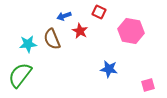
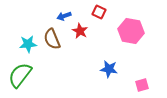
pink square: moved 6 px left
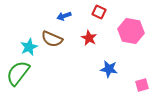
red star: moved 9 px right, 7 px down
brown semicircle: rotated 45 degrees counterclockwise
cyan star: moved 1 px right, 3 px down; rotated 18 degrees counterclockwise
green semicircle: moved 2 px left, 2 px up
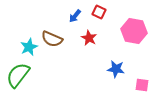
blue arrow: moved 11 px right; rotated 32 degrees counterclockwise
pink hexagon: moved 3 px right
blue star: moved 7 px right
green semicircle: moved 2 px down
pink square: rotated 24 degrees clockwise
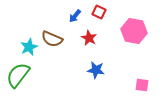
blue star: moved 20 px left, 1 px down
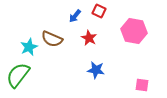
red square: moved 1 px up
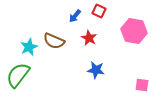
brown semicircle: moved 2 px right, 2 px down
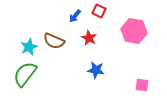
green semicircle: moved 7 px right, 1 px up
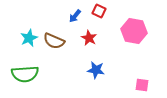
cyan star: moved 9 px up
green semicircle: rotated 132 degrees counterclockwise
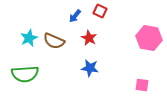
red square: moved 1 px right
pink hexagon: moved 15 px right, 7 px down
blue star: moved 6 px left, 2 px up
